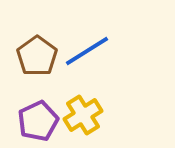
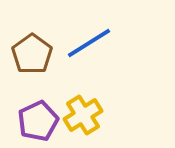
blue line: moved 2 px right, 8 px up
brown pentagon: moved 5 px left, 2 px up
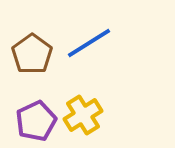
purple pentagon: moved 2 px left
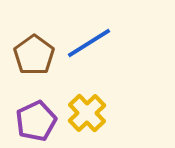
brown pentagon: moved 2 px right, 1 px down
yellow cross: moved 4 px right, 2 px up; rotated 12 degrees counterclockwise
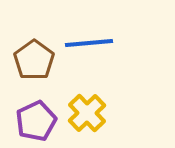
blue line: rotated 27 degrees clockwise
brown pentagon: moved 5 px down
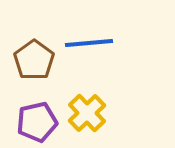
purple pentagon: moved 1 px right, 1 px down; rotated 12 degrees clockwise
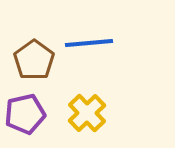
purple pentagon: moved 12 px left, 8 px up
